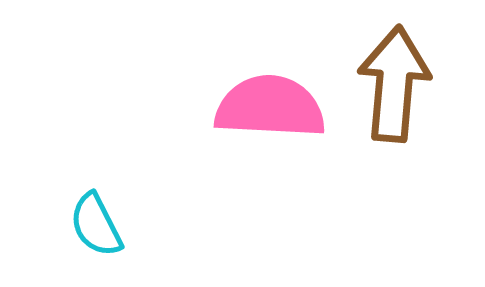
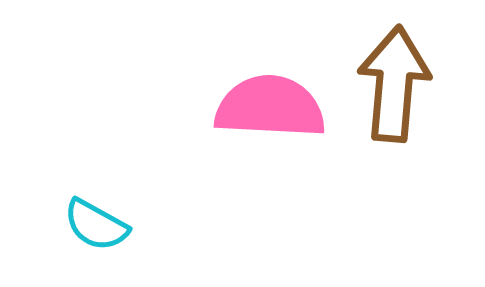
cyan semicircle: rotated 34 degrees counterclockwise
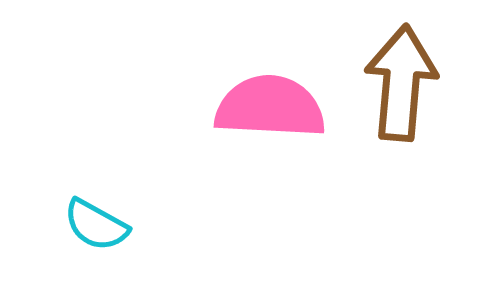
brown arrow: moved 7 px right, 1 px up
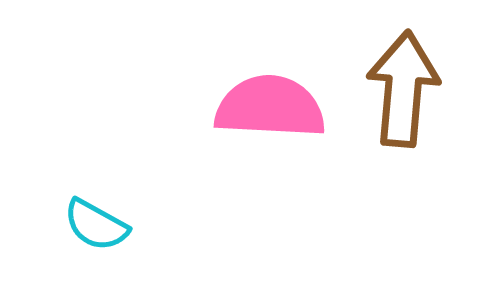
brown arrow: moved 2 px right, 6 px down
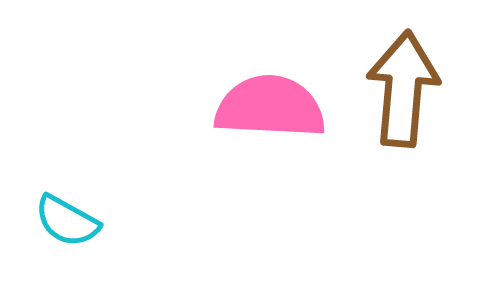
cyan semicircle: moved 29 px left, 4 px up
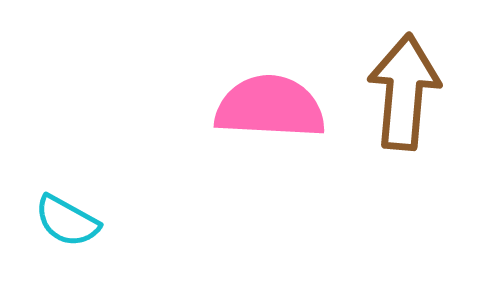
brown arrow: moved 1 px right, 3 px down
